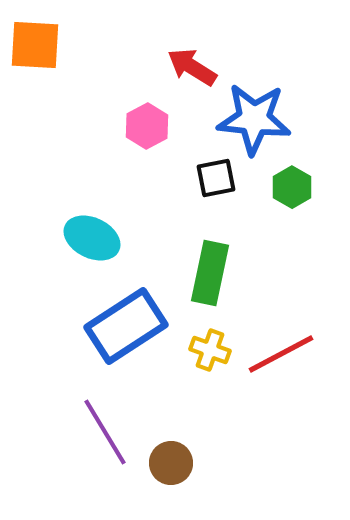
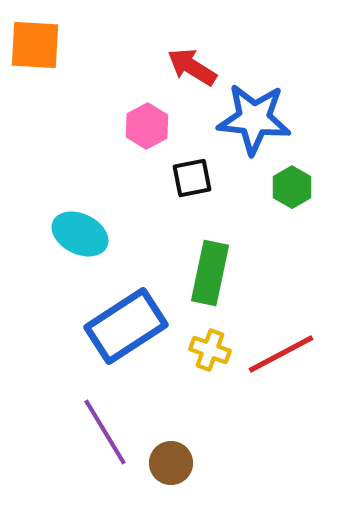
black square: moved 24 px left
cyan ellipse: moved 12 px left, 4 px up
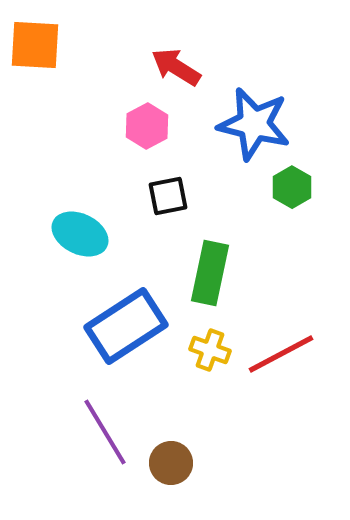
red arrow: moved 16 px left
blue star: moved 5 px down; rotated 8 degrees clockwise
black square: moved 24 px left, 18 px down
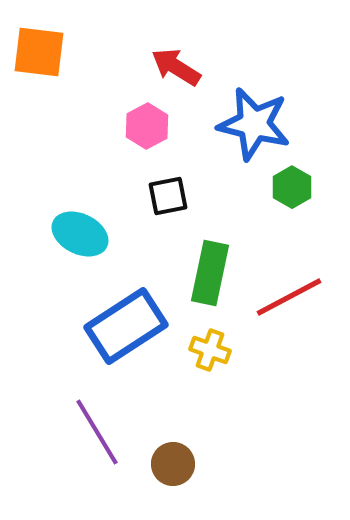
orange square: moved 4 px right, 7 px down; rotated 4 degrees clockwise
red line: moved 8 px right, 57 px up
purple line: moved 8 px left
brown circle: moved 2 px right, 1 px down
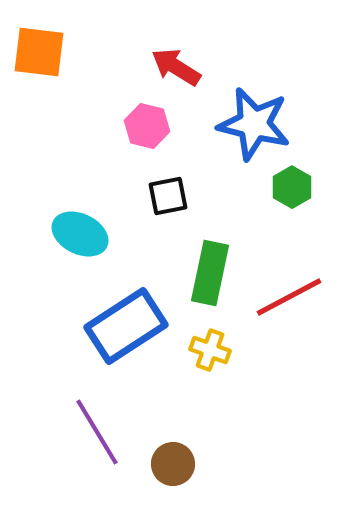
pink hexagon: rotated 18 degrees counterclockwise
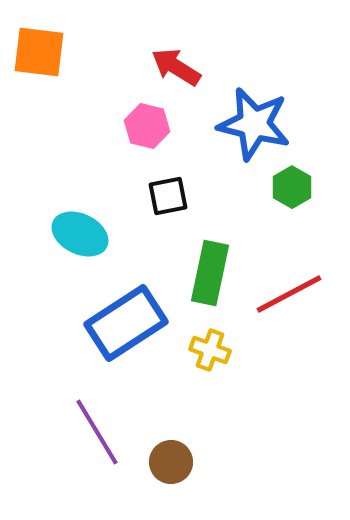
red line: moved 3 px up
blue rectangle: moved 3 px up
brown circle: moved 2 px left, 2 px up
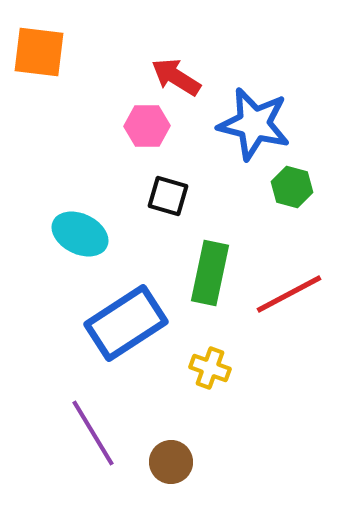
red arrow: moved 10 px down
pink hexagon: rotated 15 degrees counterclockwise
green hexagon: rotated 15 degrees counterclockwise
black square: rotated 27 degrees clockwise
yellow cross: moved 18 px down
purple line: moved 4 px left, 1 px down
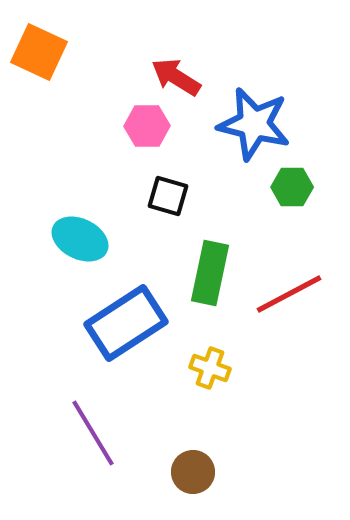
orange square: rotated 18 degrees clockwise
green hexagon: rotated 15 degrees counterclockwise
cyan ellipse: moved 5 px down
brown circle: moved 22 px right, 10 px down
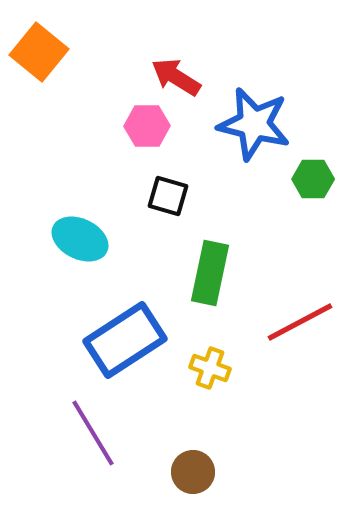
orange square: rotated 14 degrees clockwise
green hexagon: moved 21 px right, 8 px up
red line: moved 11 px right, 28 px down
blue rectangle: moved 1 px left, 17 px down
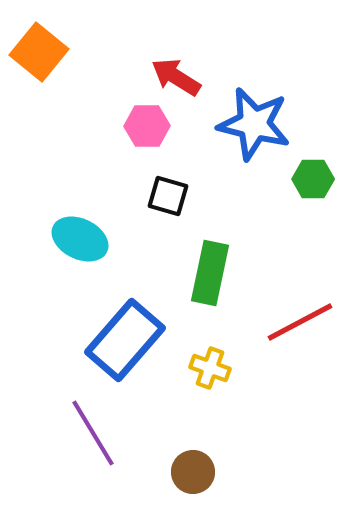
blue rectangle: rotated 16 degrees counterclockwise
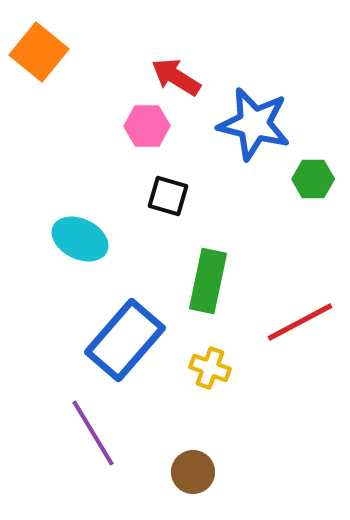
green rectangle: moved 2 px left, 8 px down
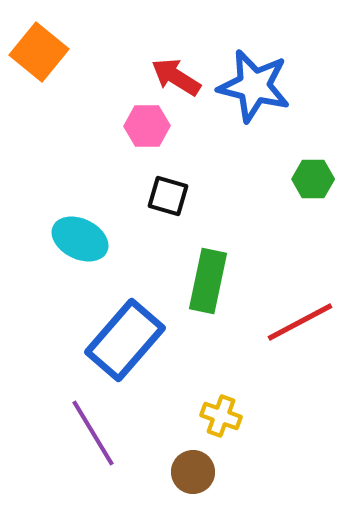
blue star: moved 38 px up
yellow cross: moved 11 px right, 48 px down
